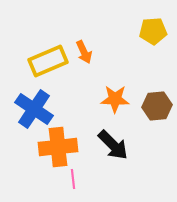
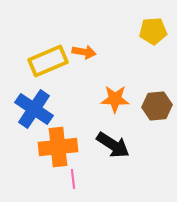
orange arrow: rotated 55 degrees counterclockwise
black arrow: rotated 12 degrees counterclockwise
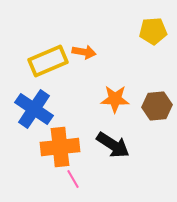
orange cross: moved 2 px right
pink line: rotated 24 degrees counterclockwise
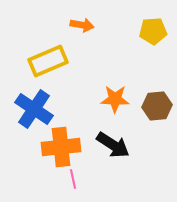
orange arrow: moved 2 px left, 27 px up
orange cross: moved 1 px right
pink line: rotated 18 degrees clockwise
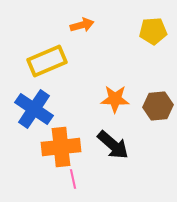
orange arrow: rotated 25 degrees counterclockwise
yellow rectangle: moved 1 px left
brown hexagon: moved 1 px right
black arrow: rotated 8 degrees clockwise
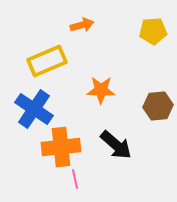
orange star: moved 14 px left, 9 px up
black arrow: moved 3 px right
pink line: moved 2 px right
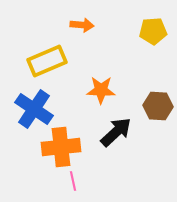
orange arrow: rotated 20 degrees clockwise
brown hexagon: rotated 8 degrees clockwise
black arrow: moved 13 px up; rotated 84 degrees counterclockwise
pink line: moved 2 px left, 2 px down
